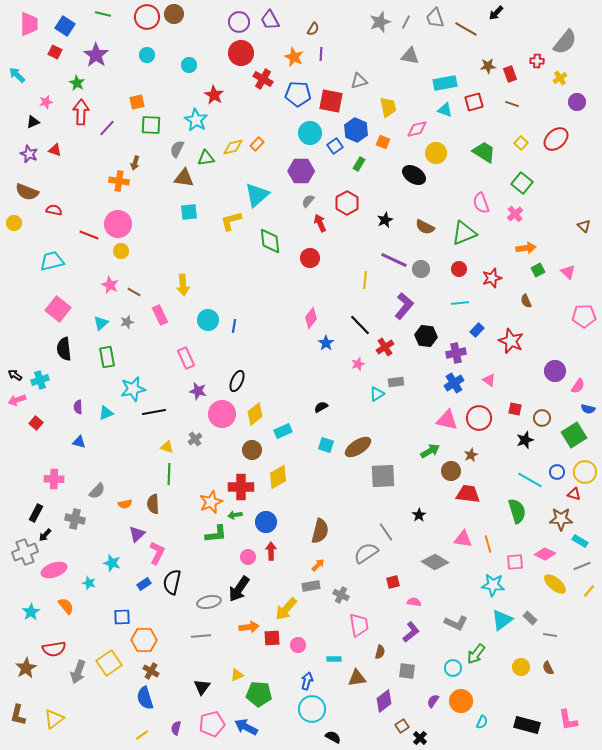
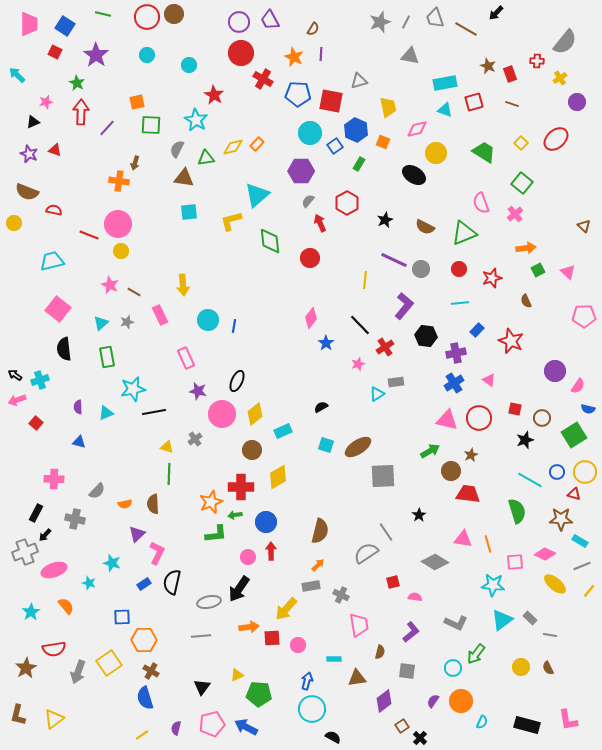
brown star at (488, 66): rotated 28 degrees clockwise
pink semicircle at (414, 602): moved 1 px right, 5 px up
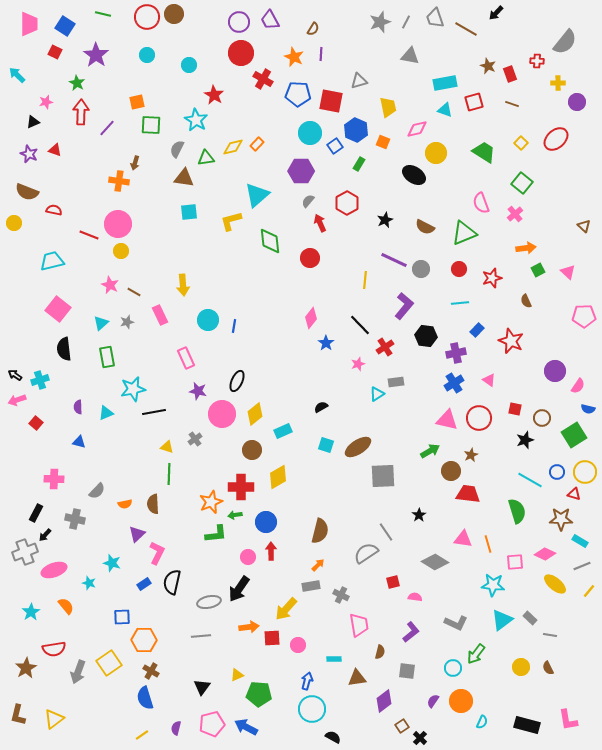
yellow cross at (560, 78): moved 2 px left, 5 px down; rotated 32 degrees clockwise
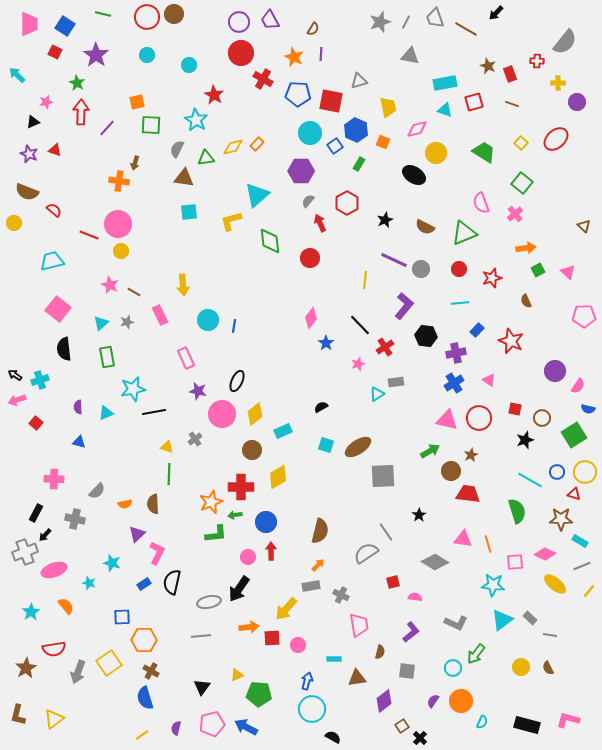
red semicircle at (54, 210): rotated 28 degrees clockwise
pink L-shape at (568, 720): rotated 115 degrees clockwise
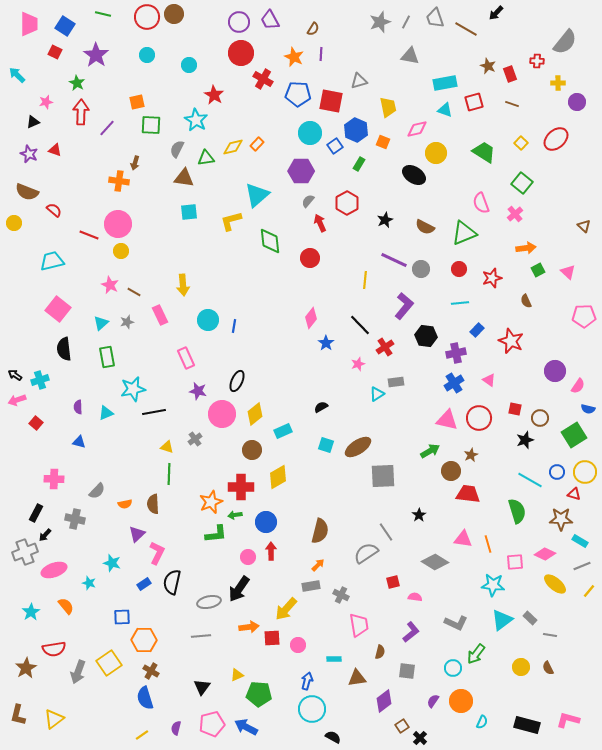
brown circle at (542, 418): moved 2 px left
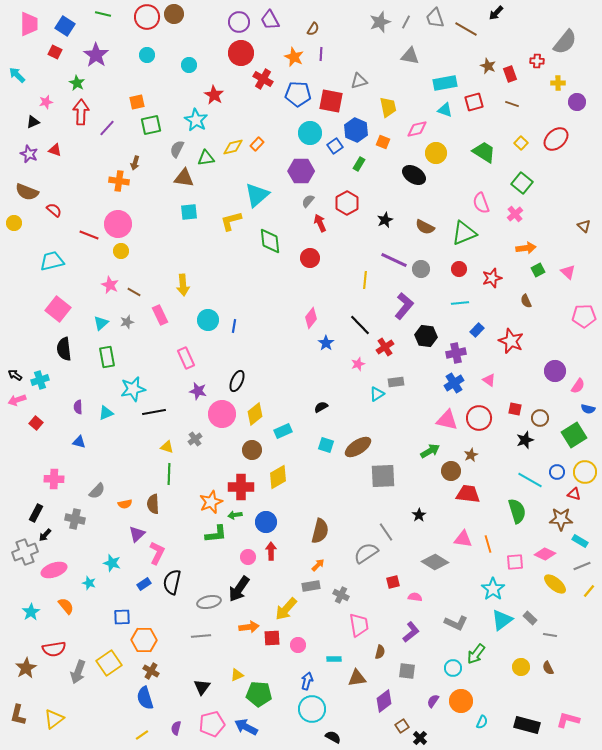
green square at (151, 125): rotated 15 degrees counterclockwise
cyan star at (493, 585): moved 4 px down; rotated 30 degrees clockwise
